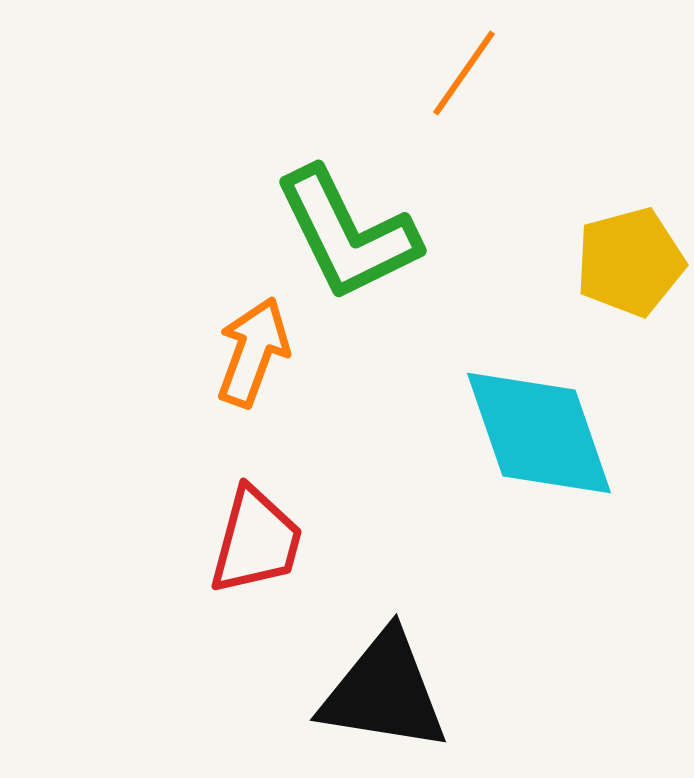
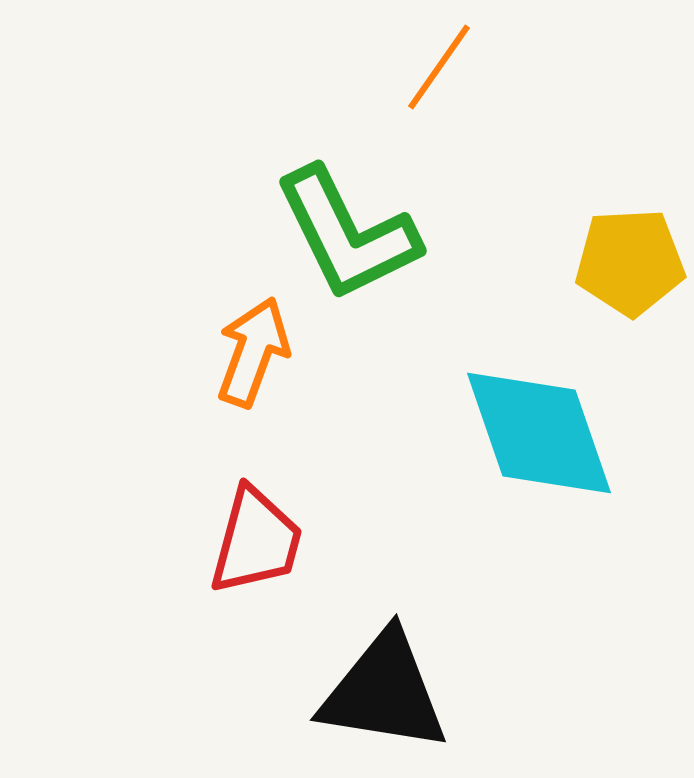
orange line: moved 25 px left, 6 px up
yellow pentagon: rotated 12 degrees clockwise
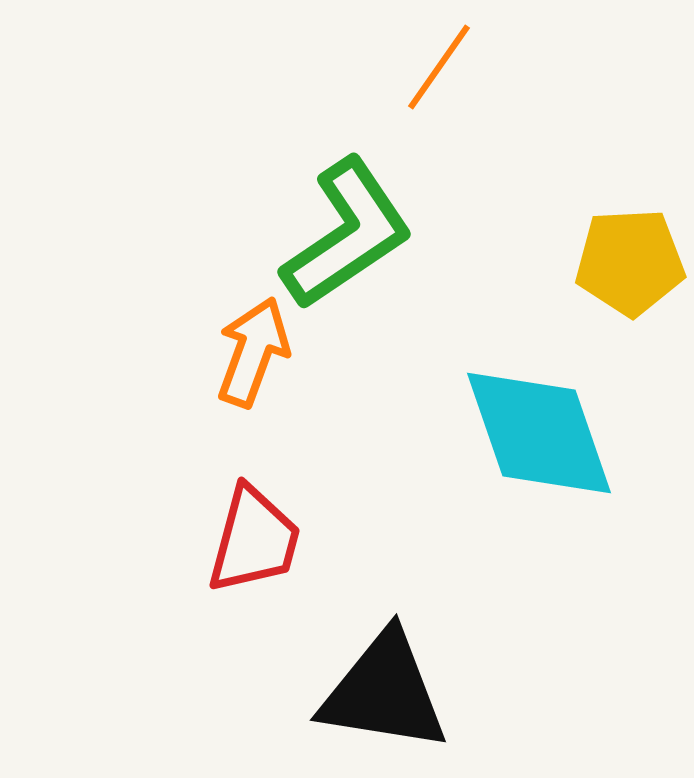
green L-shape: rotated 98 degrees counterclockwise
red trapezoid: moved 2 px left, 1 px up
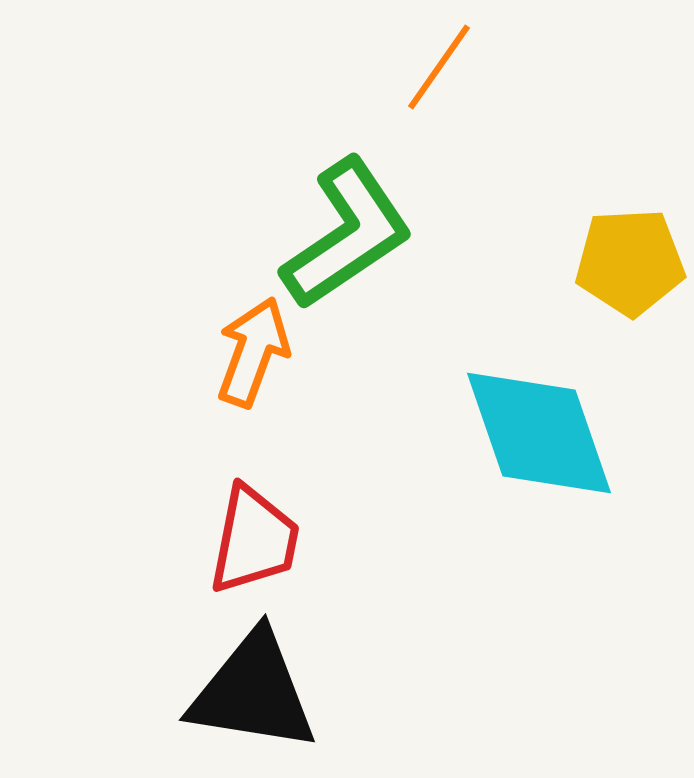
red trapezoid: rotated 4 degrees counterclockwise
black triangle: moved 131 px left
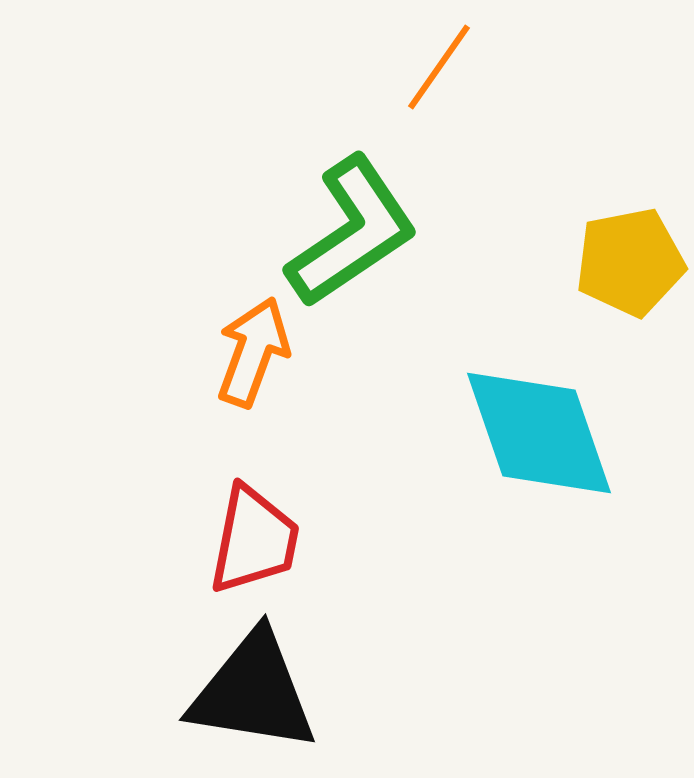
green L-shape: moved 5 px right, 2 px up
yellow pentagon: rotated 8 degrees counterclockwise
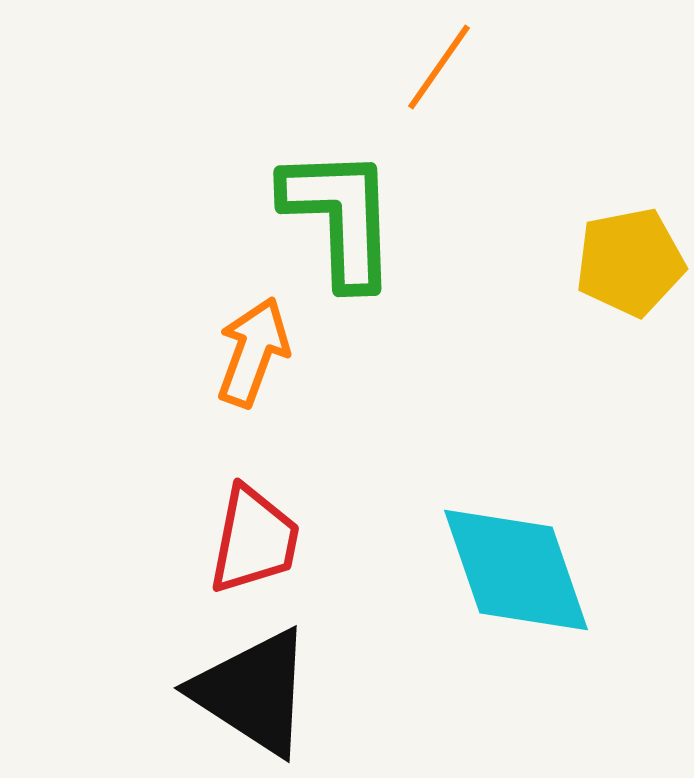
green L-shape: moved 12 px left, 15 px up; rotated 58 degrees counterclockwise
cyan diamond: moved 23 px left, 137 px down
black triangle: rotated 24 degrees clockwise
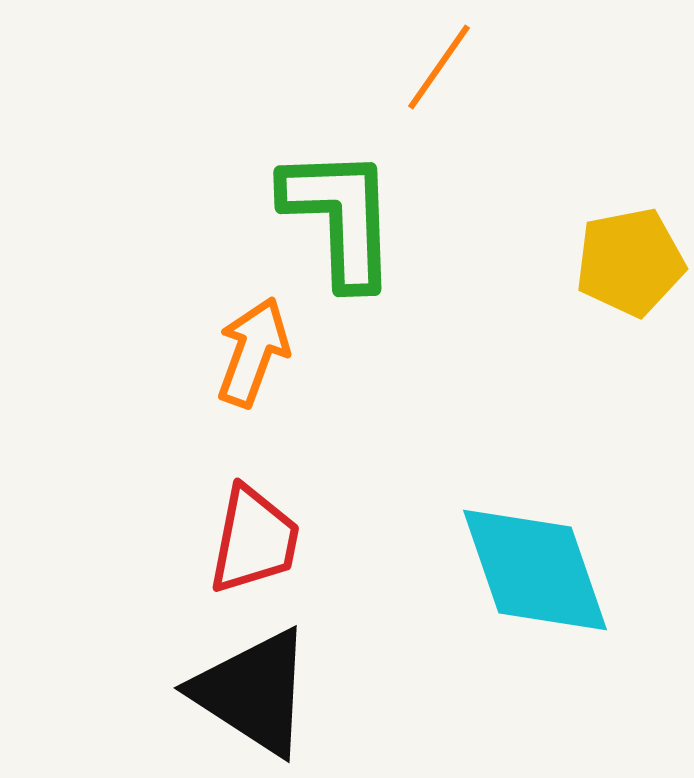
cyan diamond: moved 19 px right
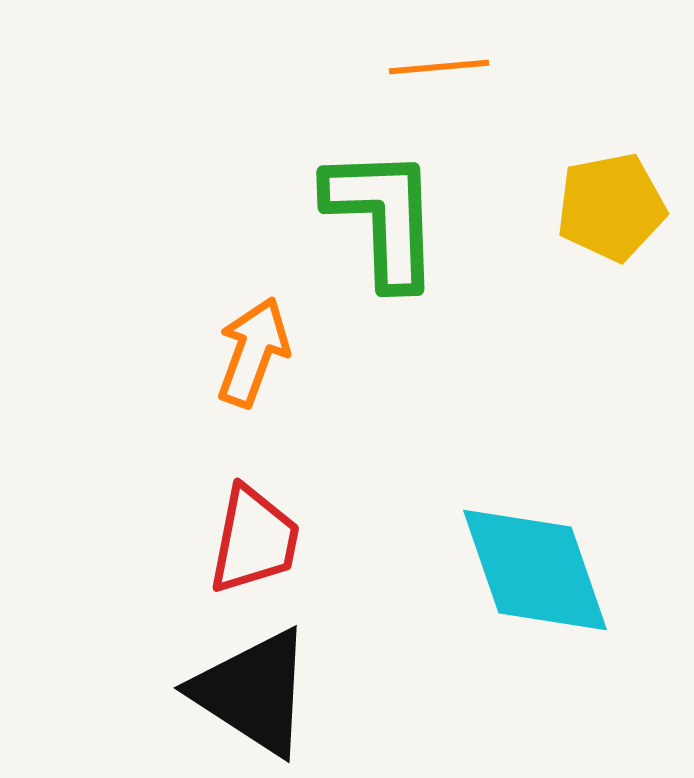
orange line: rotated 50 degrees clockwise
green L-shape: moved 43 px right
yellow pentagon: moved 19 px left, 55 px up
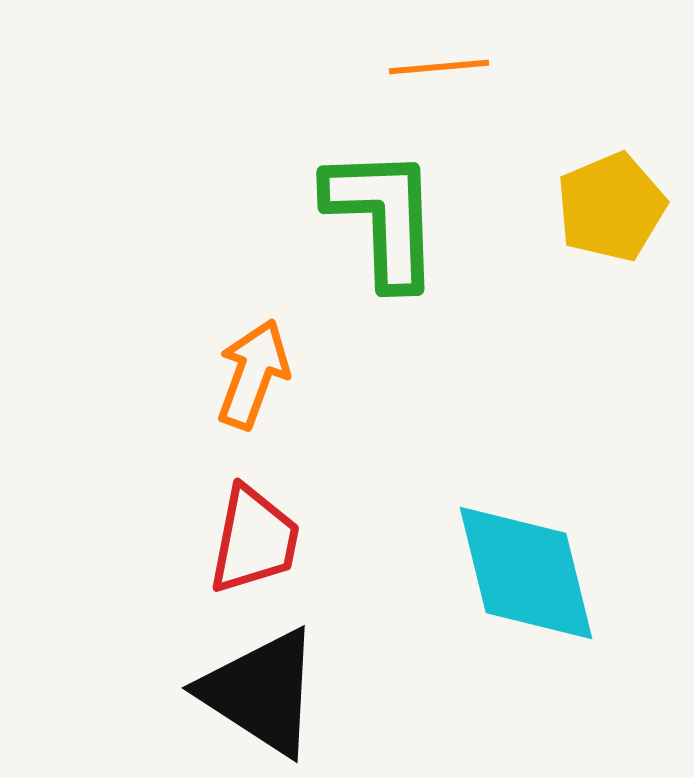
yellow pentagon: rotated 12 degrees counterclockwise
orange arrow: moved 22 px down
cyan diamond: moved 9 px left, 3 px down; rotated 5 degrees clockwise
black triangle: moved 8 px right
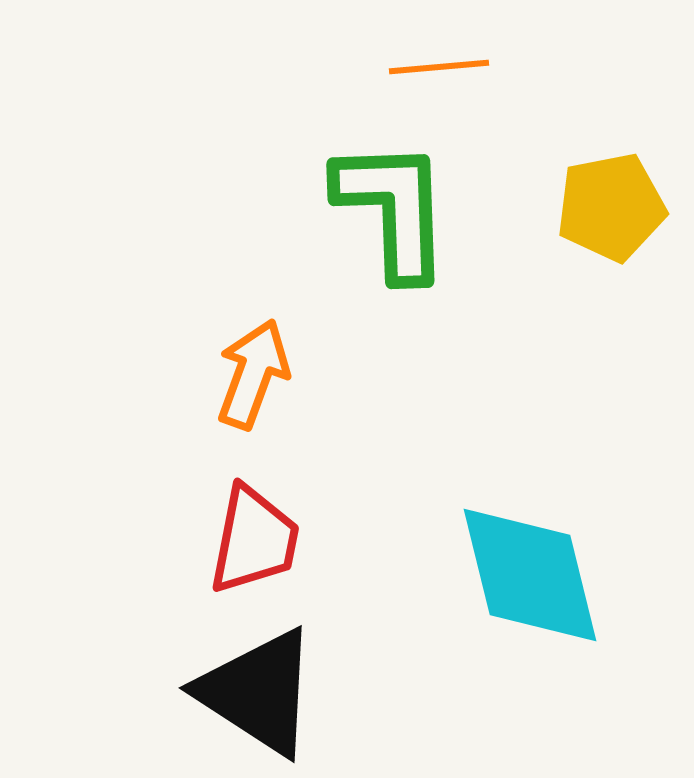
yellow pentagon: rotated 12 degrees clockwise
green L-shape: moved 10 px right, 8 px up
cyan diamond: moved 4 px right, 2 px down
black triangle: moved 3 px left
